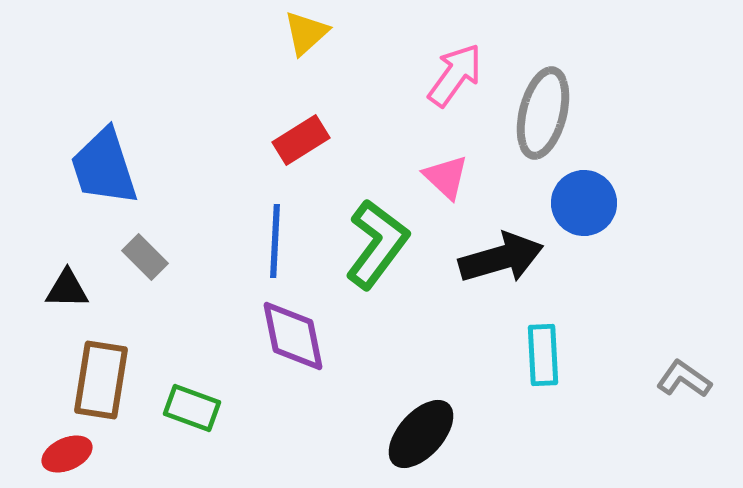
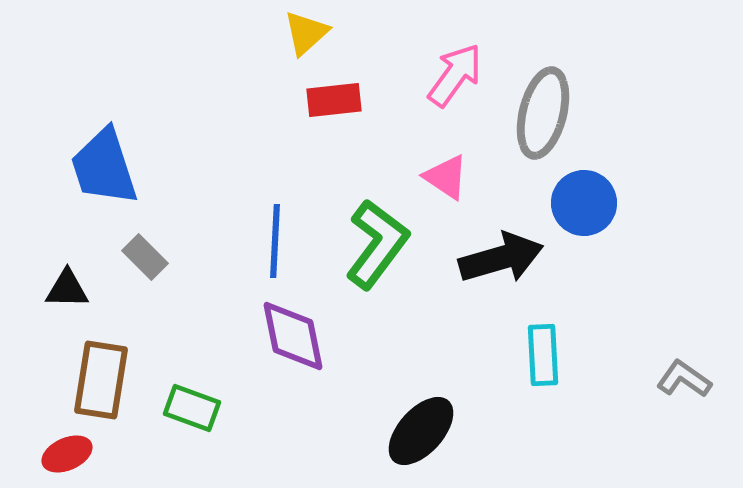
red rectangle: moved 33 px right, 40 px up; rotated 26 degrees clockwise
pink triangle: rotated 9 degrees counterclockwise
black ellipse: moved 3 px up
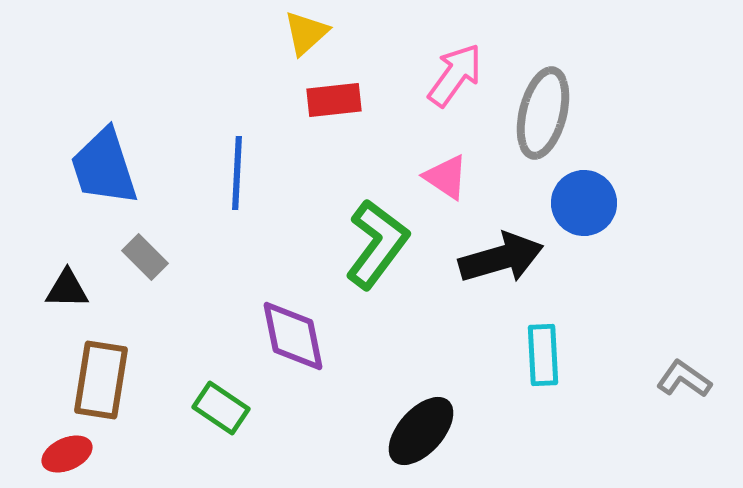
blue line: moved 38 px left, 68 px up
green rectangle: moved 29 px right; rotated 14 degrees clockwise
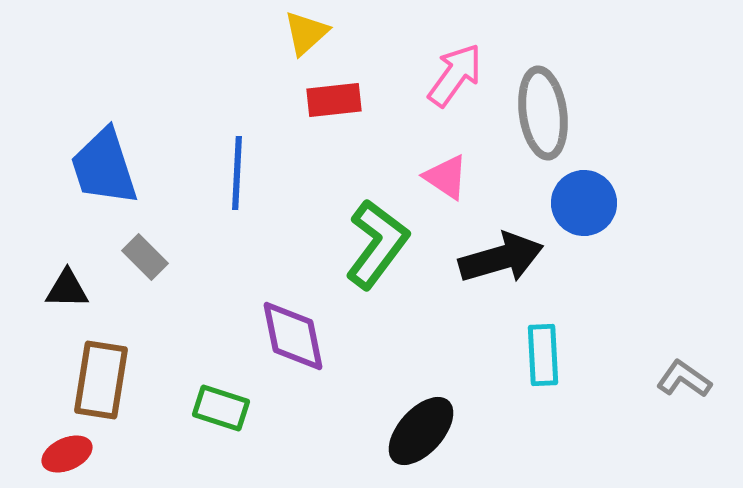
gray ellipse: rotated 22 degrees counterclockwise
green rectangle: rotated 16 degrees counterclockwise
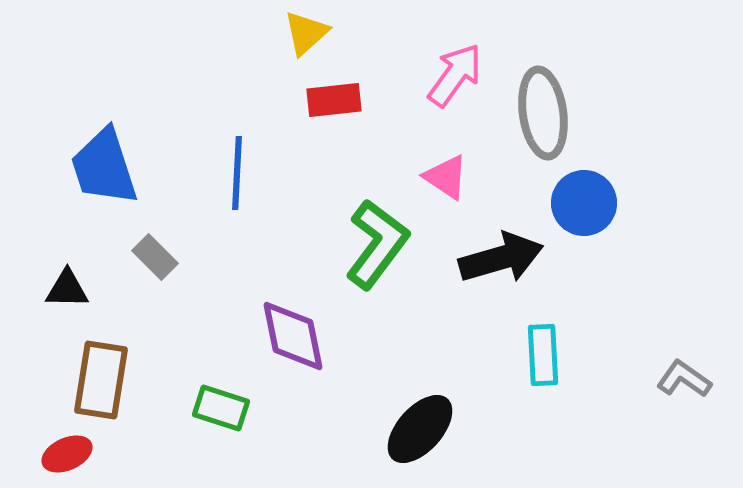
gray rectangle: moved 10 px right
black ellipse: moved 1 px left, 2 px up
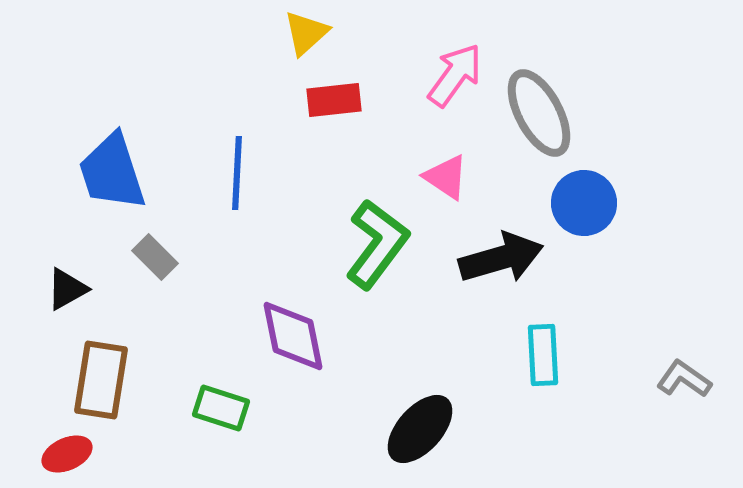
gray ellipse: moved 4 px left; rotated 20 degrees counterclockwise
blue trapezoid: moved 8 px right, 5 px down
black triangle: rotated 30 degrees counterclockwise
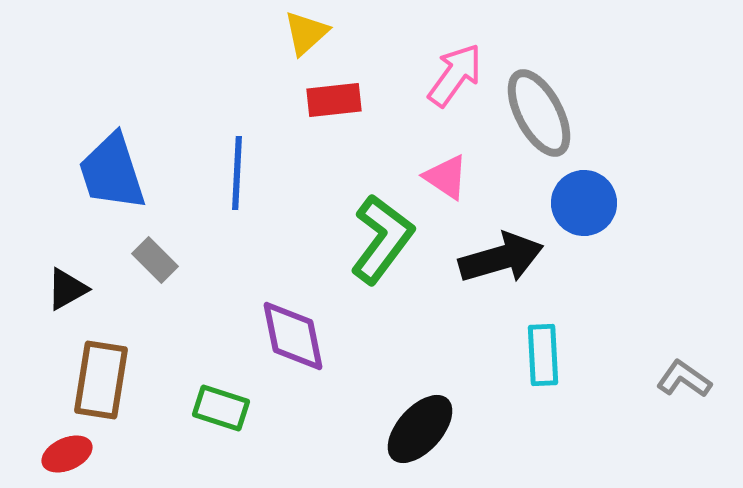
green L-shape: moved 5 px right, 5 px up
gray rectangle: moved 3 px down
